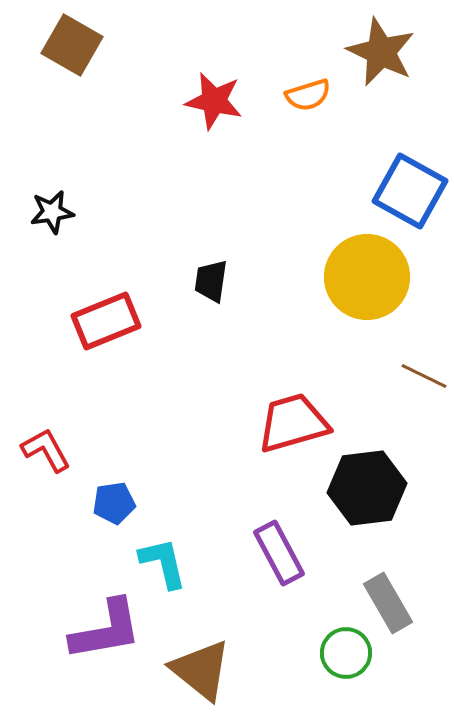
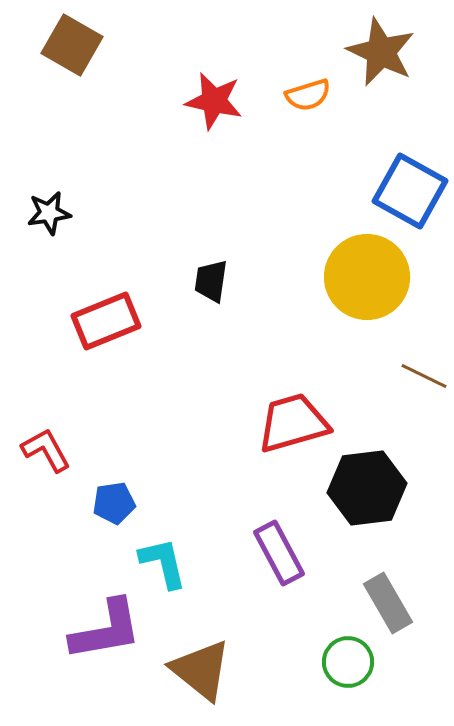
black star: moved 3 px left, 1 px down
green circle: moved 2 px right, 9 px down
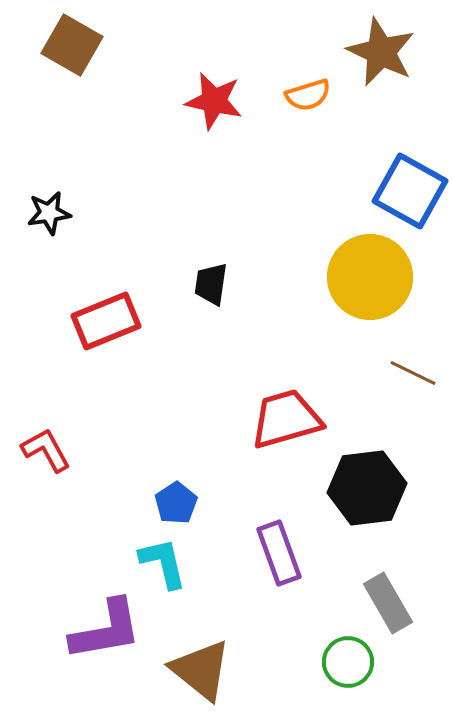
yellow circle: moved 3 px right
black trapezoid: moved 3 px down
brown line: moved 11 px left, 3 px up
red trapezoid: moved 7 px left, 4 px up
blue pentagon: moved 62 px right; rotated 24 degrees counterclockwise
purple rectangle: rotated 8 degrees clockwise
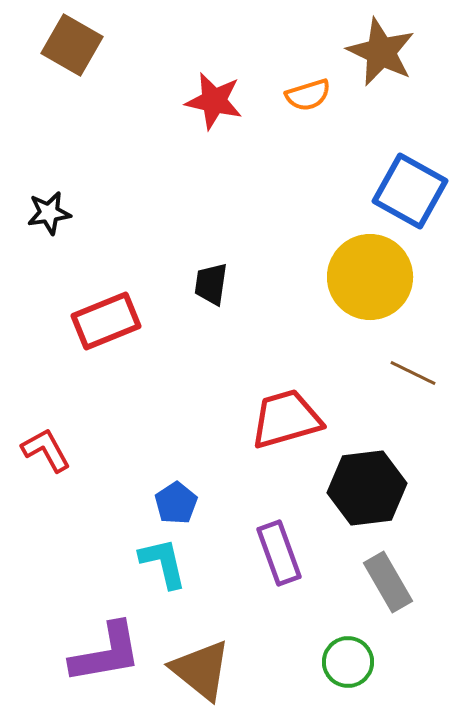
gray rectangle: moved 21 px up
purple L-shape: moved 23 px down
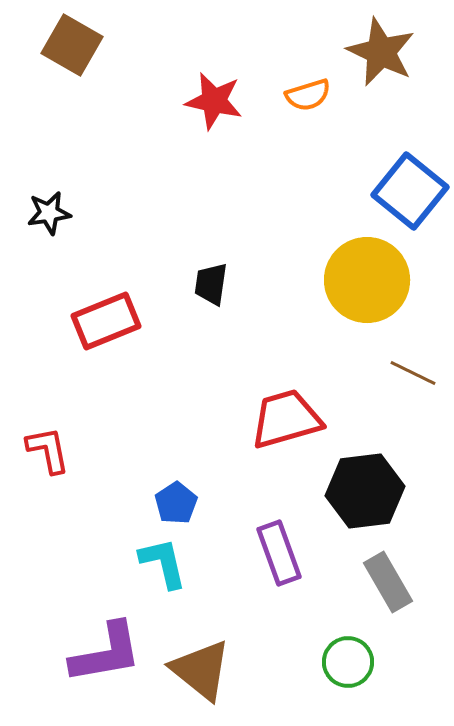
blue square: rotated 10 degrees clockwise
yellow circle: moved 3 px left, 3 px down
red L-shape: moved 2 px right; rotated 18 degrees clockwise
black hexagon: moved 2 px left, 3 px down
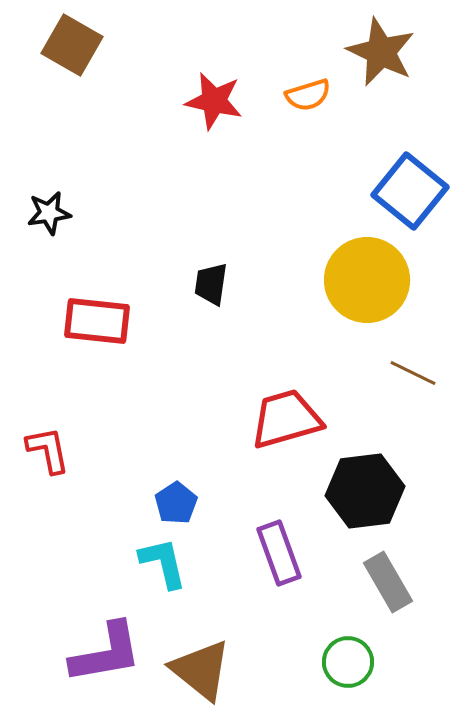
red rectangle: moved 9 px left; rotated 28 degrees clockwise
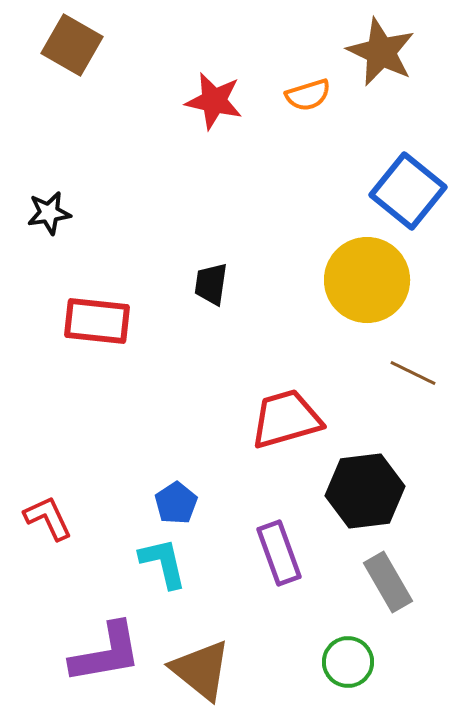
blue square: moved 2 px left
red L-shape: moved 68 px down; rotated 14 degrees counterclockwise
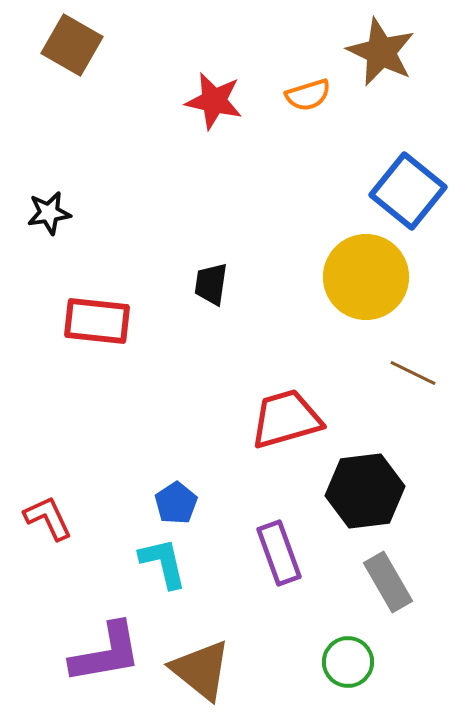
yellow circle: moved 1 px left, 3 px up
